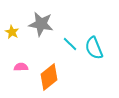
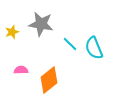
yellow star: rotated 24 degrees clockwise
pink semicircle: moved 3 px down
orange diamond: moved 3 px down
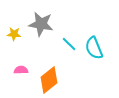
yellow star: moved 2 px right, 2 px down; rotated 24 degrees clockwise
cyan line: moved 1 px left
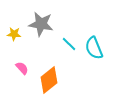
pink semicircle: moved 1 px right, 2 px up; rotated 48 degrees clockwise
